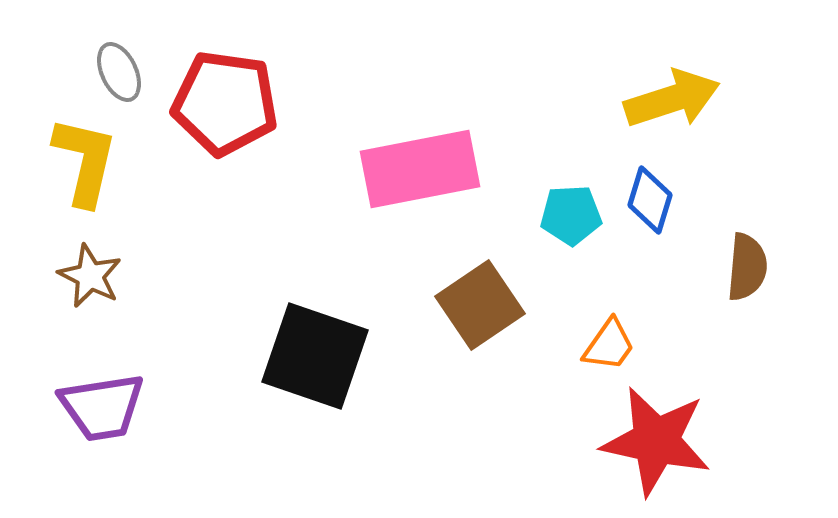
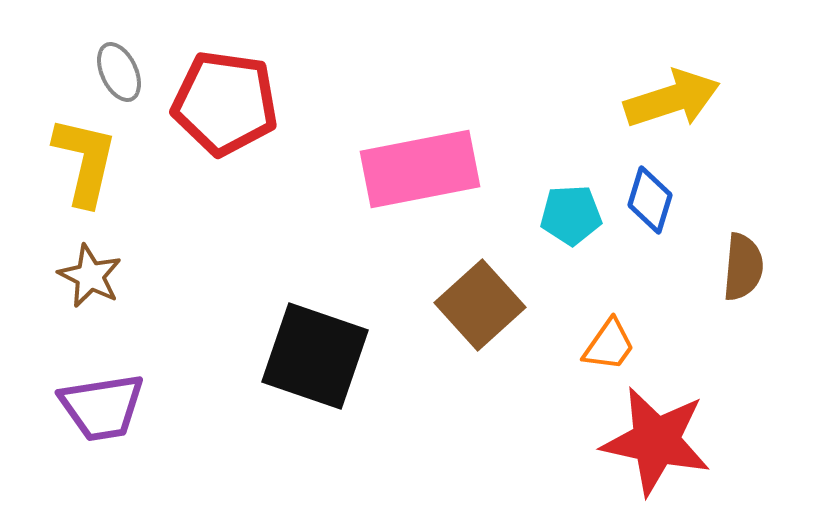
brown semicircle: moved 4 px left
brown square: rotated 8 degrees counterclockwise
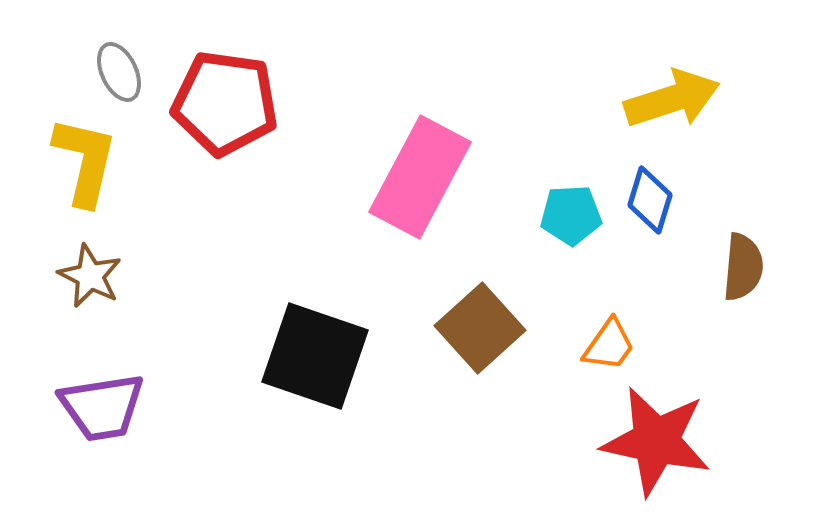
pink rectangle: moved 8 px down; rotated 51 degrees counterclockwise
brown square: moved 23 px down
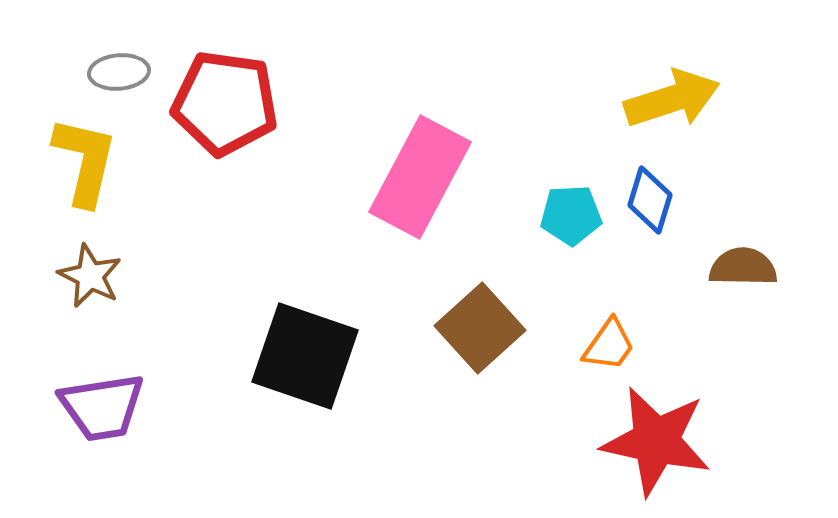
gray ellipse: rotated 70 degrees counterclockwise
brown semicircle: rotated 94 degrees counterclockwise
black square: moved 10 px left
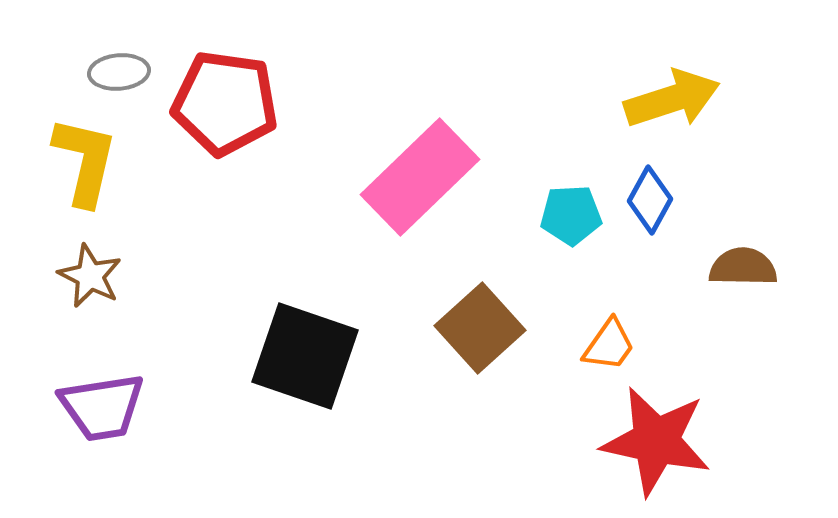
pink rectangle: rotated 18 degrees clockwise
blue diamond: rotated 12 degrees clockwise
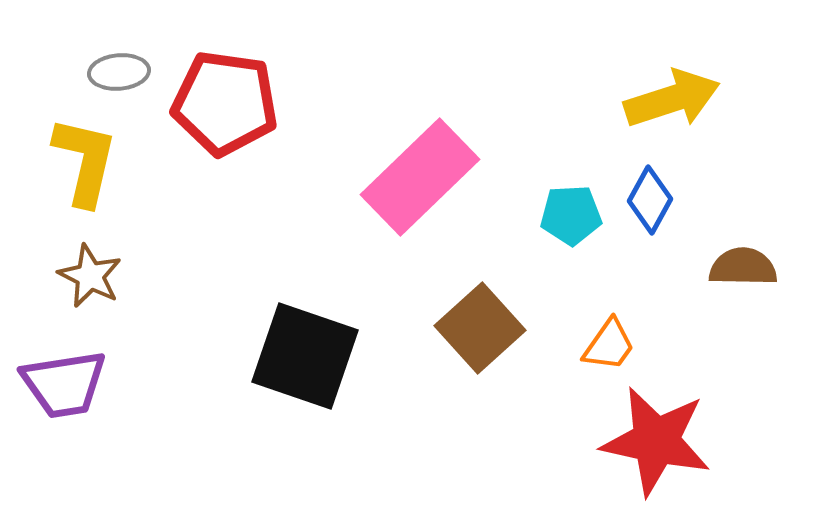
purple trapezoid: moved 38 px left, 23 px up
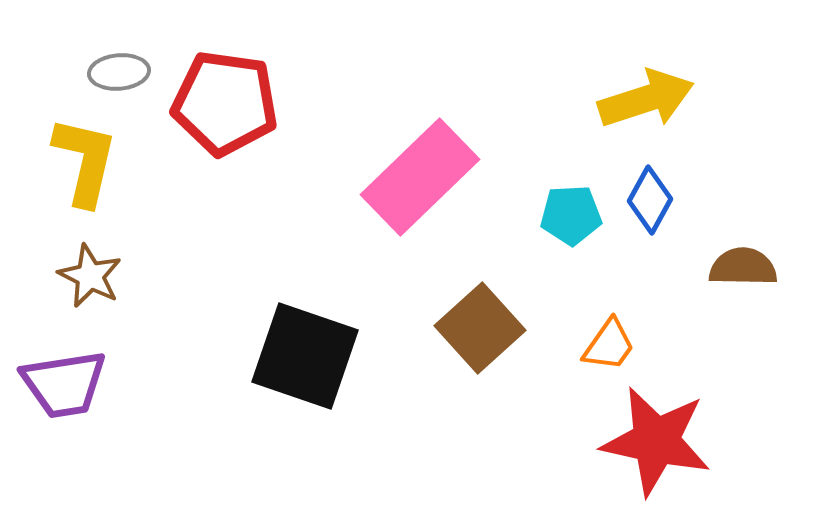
yellow arrow: moved 26 px left
